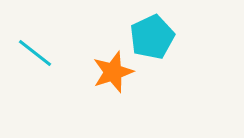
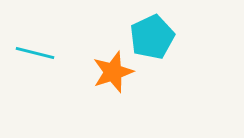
cyan line: rotated 24 degrees counterclockwise
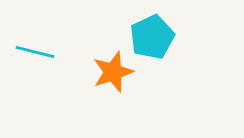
cyan line: moved 1 px up
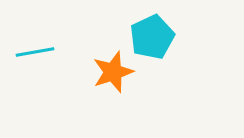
cyan line: rotated 24 degrees counterclockwise
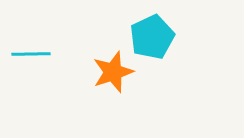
cyan line: moved 4 px left, 2 px down; rotated 9 degrees clockwise
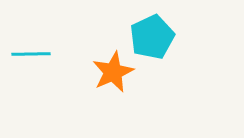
orange star: rotated 6 degrees counterclockwise
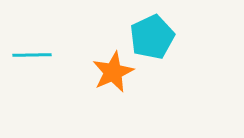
cyan line: moved 1 px right, 1 px down
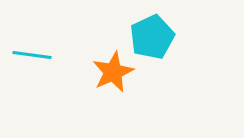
cyan line: rotated 9 degrees clockwise
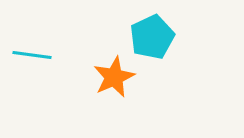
orange star: moved 1 px right, 5 px down
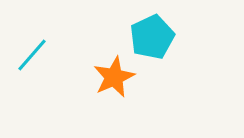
cyan line: rotated 57 degrees counterclockwise
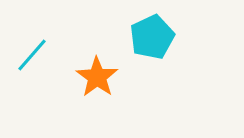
orange star: moved 17 px left; rotated 12 degrees counterclockwise
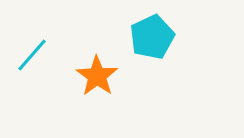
orange star: moved 1 px up
